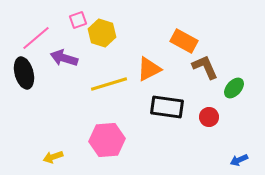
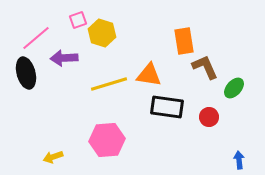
orange rectangle: rotated 52 degrees clockwise
purple arrow: rotated 20 degrees counterclockwise
orange triangle: moved 6 px down; rotated 36 degrees clockwise
black ellipse: moved 2 px right
blue arrow: rotated 108 degrees clockwise
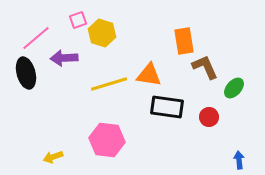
pink hexagon: rotated 12 degrees clockwise
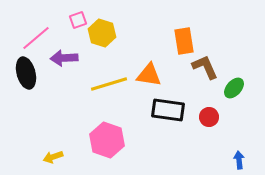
black rectangle: moved 1 px right, 3 px down
pink hexagon: rotated 12 degrees clockwise
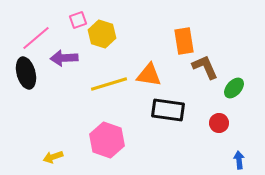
yellow hexagon: moved 1 px down
red circle: moved 10 px right, 6 px down
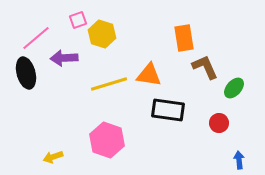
orange rectangle: moved 3 px up
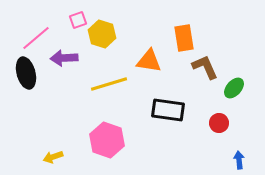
orange triangle: moved 14 px up
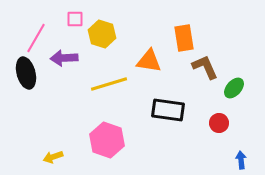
pink square: moved 3 px left, 1 px up; rotated 18 degrees clockwise
pink line: rotated 20 degrees counterclockwise
blue arrow: moved 2 px right
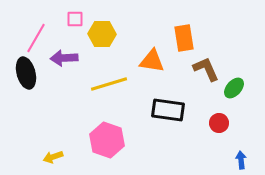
yellow hexagon: rotated 16 degrees counterclockwise
orange triangle: moved 3 px right
brown L-shape: moved 1 px right, 2 px down
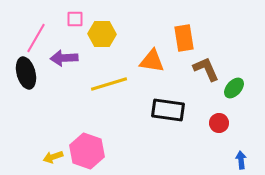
pink hexagon: moved 20 px left, 11 px down
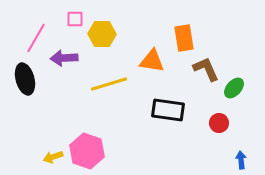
black ellipse: moved 1 px left, 6 px down
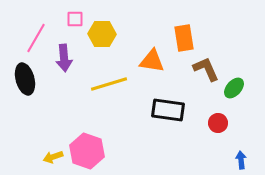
purple arrow: rotated 92 degrees counterclockwise
red circle: moved 1 px left
